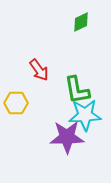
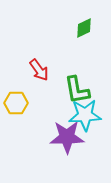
green diamond: moved 3 px right, 6 px down
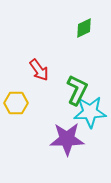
green L-shape: rotated 144 degrees counterclockwise
cyan star: moved 5 px right, 3 px up
purple star: moved 2 px down
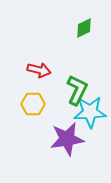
red arrow: rotated 40 degrees counterclockwise
yellow hexagon: moved 17 px right, 1 px down
purple star: rotated 8 degrees counterclockwise
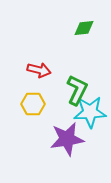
green diamond: rotated 20 degrees clockwise
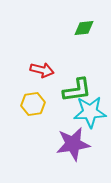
red arrow: moved 3 px right
green L-shape: rotated 56 degrees clockwise
yellow hexagon: rotated 10 degrees counterclockwise
purple star: moved 6 px right, 5 px down
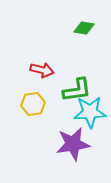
green diamond: rotated 15 degrees clockwise
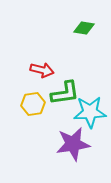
green L-shape: moved 12 px left, 3 px down
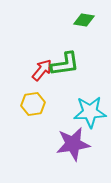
green diamond: moved 8 px up
red arrow: rotated 65 degrees counterclockwise
green L-shape: moved 29 px up
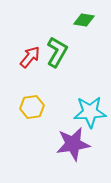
green L-shape: moved 8 px left, 12 px up; rotated 52 degrees counterclockwise
red arrow: moved 12 px left, 13 px up
yellow hexagon: moved 1 px left, 3 px down
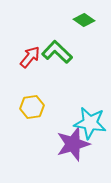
green diamond: rotated 25 degrees clockwise
green L-shape: rotated 76 degrees counterclockwise
cyan star: moved 11 px down; rotated 12 degrees clockwise
purple star: rotated 8 degrees counterclockwise
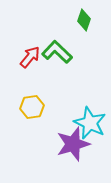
green diamond: rotated 75 degrees clockwise
cyan star: rotated 16 degrees clockwise
